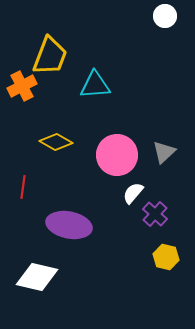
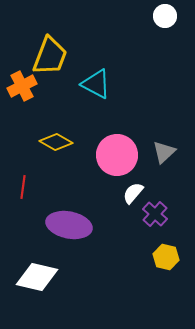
cyan triangle: moved 1 px right, 1 px up; rotated 32 degrees clockwise
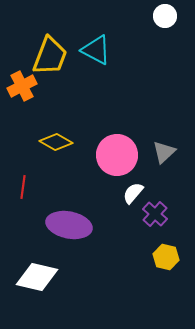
cyan triangle: moved 34 px up
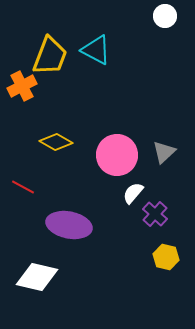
red line: rotated 70 degrees counterclockwise
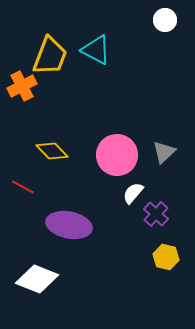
white circle: moved 4 px down
yellow diamond: moved 4 px left, 9 px down; rotated 16 degrees clockwise
purple cross: moved 1 px right
white diamond: moved 2 px down; rotated 9 degrees clockwise
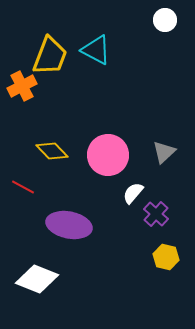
pink circle: moved 9 px left
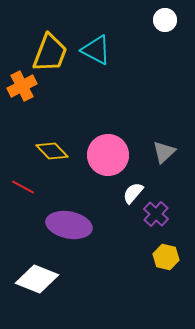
yellow trapezoid: moved 3 px up
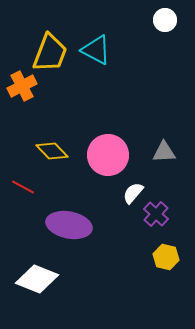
gray triangle: rotated 40 degrees clockwise
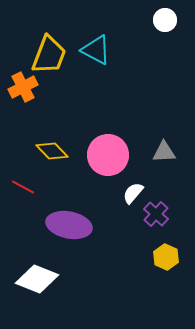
yellow trapezoid: moved 1 px left, 2 px down
orange cross: moved 1 px right, 1 px down
yellow hexagon: rotated 10 degrees clockwise
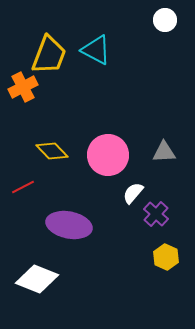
red line: rotated 55 degrees counterclockwise
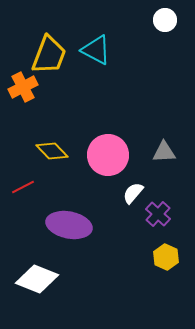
purple cross: moved 2 px right
